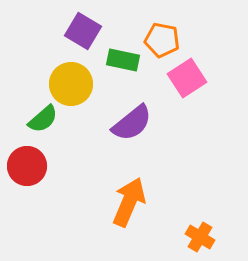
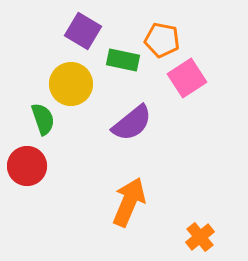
green semicircle: rotated 68 degrees counterclockwise
orange cross: rotated 20 degrees clockwise
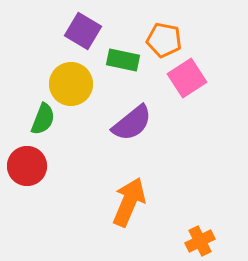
orange pentagon: moved 2 px right
green semicircle: rotated 40 degrees clockwise
orange cross: moved 4 px down; rotated 12 degrees clockwise
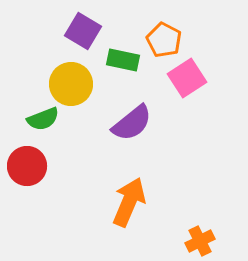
orange pentagon: rotated 16 degrees clockwise
green semicircle: rotated 48 degrees clockwise
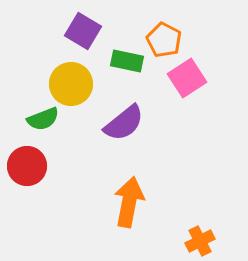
green rectangle: moved 4 px right, 1 px down
purple semicircle: moved 8 px left
orange arrow: rotated 12 degrees counterclockwise
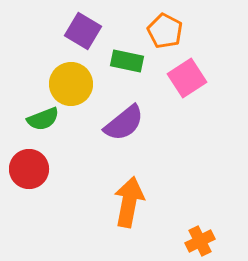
orange pentagon: moved 1 px right, 9 px up
red circle: moved 2 px right, 3 px down
